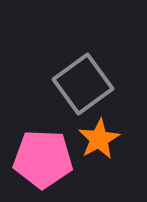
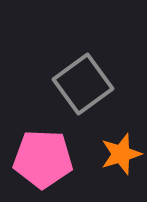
orange star: moved 22 px right, 15 px down; rotated 12 degrees clockwise
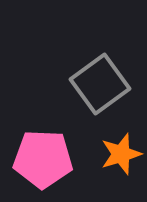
gray square: moved 17 px right
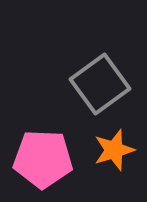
orange star: moved 7 px left, 4 px up
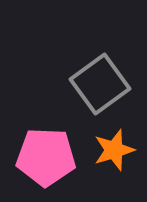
pink pentagon: moved 3 px right, 2 px up
